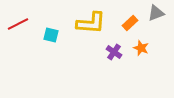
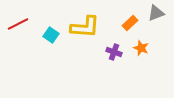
yellow L-shape: moved 6 px left, 4 px down
cyan square: rotated 21 degrees clockwise
purple cross: rotated 14 degrees counterclockwise
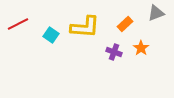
orange rectangle: moved 5 px left, 1 px down
orange star: rotated 14 degrees clockwise
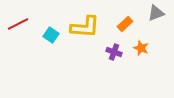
orange star: rotated 14 degrees counterclockwise
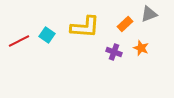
gray triangle: moved 7 px left, 1 px down
red line: moved 1 px right, 17 px down
cyan square: moved 4 px left
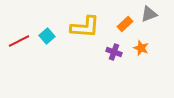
cyan square: moved 1 px down; rotated 14 degrees clockwise
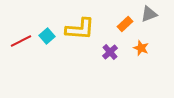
yellow L-shape: moved 5 px left, 2 px down
red line: moved 2 px right
purple cross: moved 4 px left; rotated 28 degrees clockwise
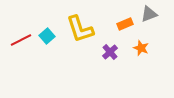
orange rectangle: rotated 21 degrees clockwise
yellow L-shape: rotated 68 degrees clockwise
red line: moved 1 px up
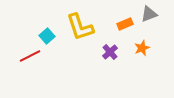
yellow L-shape: moved 2 px up
red line: moved 9 px right, 16 px down
orange star: moved 1 px right; rotated 28 degrees clockwise
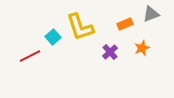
gray triangle: moved 2 px right
cyan square: moved 6 px right, 1 px down
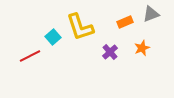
orange rectangle: moved 2 px up
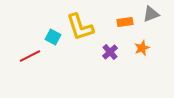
orange rectangle: rotated 14 degrees clockwise
cyan square: rotated 21 degrees counterclockwise
